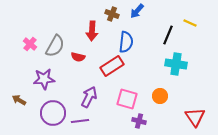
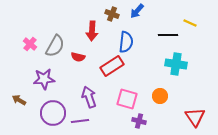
black line: rotated 66 degrees clockwise
purple arrow: rotated 45 degrees counterclockwise
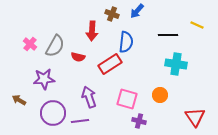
yellow line: moved 7 px right, 2 px down
red rectangle: moved 2 px left, 2 px up
orange circle: moved 1 px up
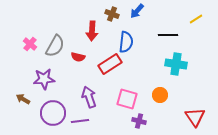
yellow line: moved 1 px left, 6 px up; rotated 56 degrees counterclockwise
brown arrow: moved 4 px right, 1 px up
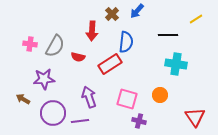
brown cross: rotated 24 degrees clockwise
pink cross: rotated 32 degrees counterclockwise
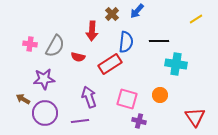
black line: moved 9 px left, 6 px down
purple circle: moved 8 px left
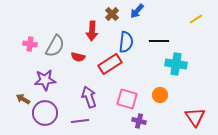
purple star: moved 1 px right, 1 px down
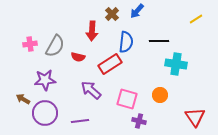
pink cross: rotated 16 degrees counterclockwise
purple arrow: moved 2 px right, 7 px up; rotated 30 degrees counterclockwise
